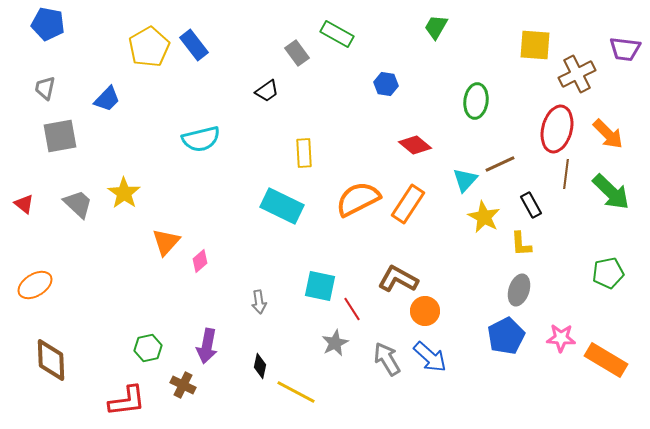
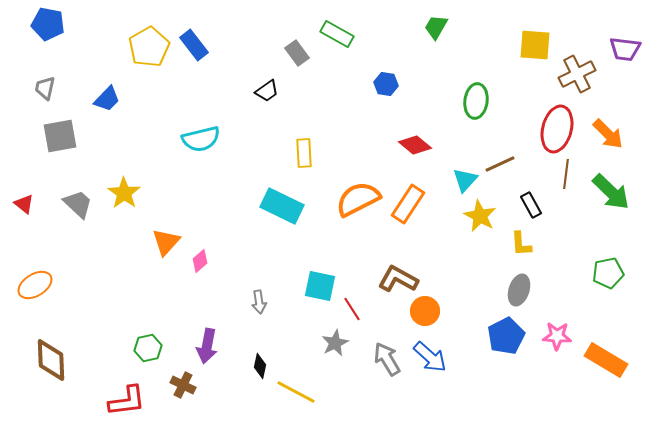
yellow star at (484, 217): moved 4 px left, 1 px up
pink star at (561, 338): moved 4 px left, 2 px up
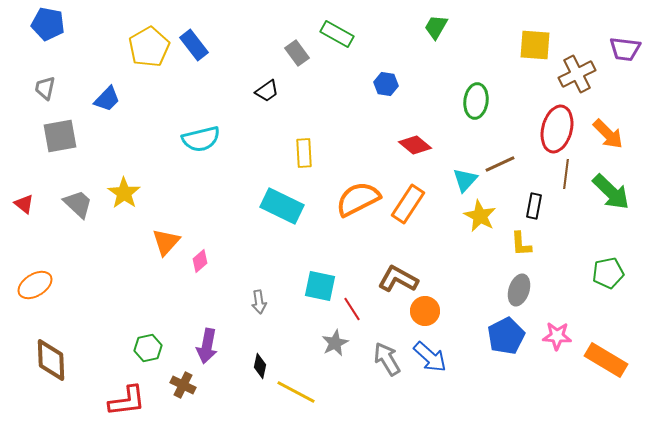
black rectangle at (531, 205): moved 3 px right, 1 px down; rotated 40 degrees clockwise
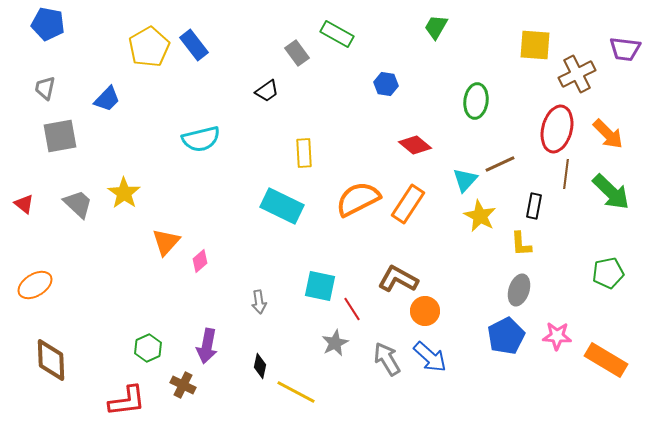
green hexagon at (148, 348): rotated 12 degrees counterclockwise
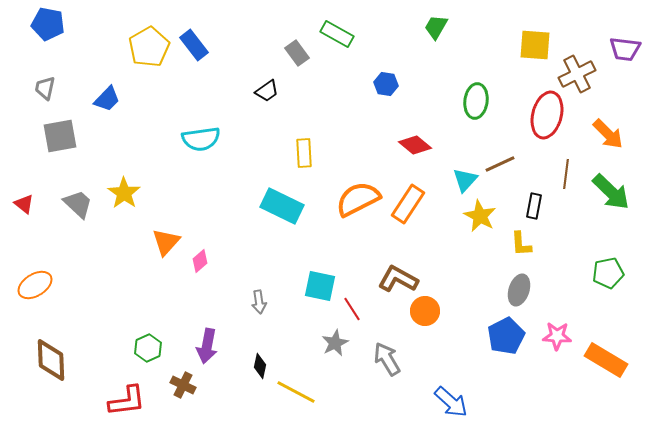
red ellipse at (557, 129): moved 10 px left, 14 px up
cyan semicircle at (201, 139): rotated 6 degrees clockwise
blue arrow at (430, 357): moved 21 px right, 45 px down
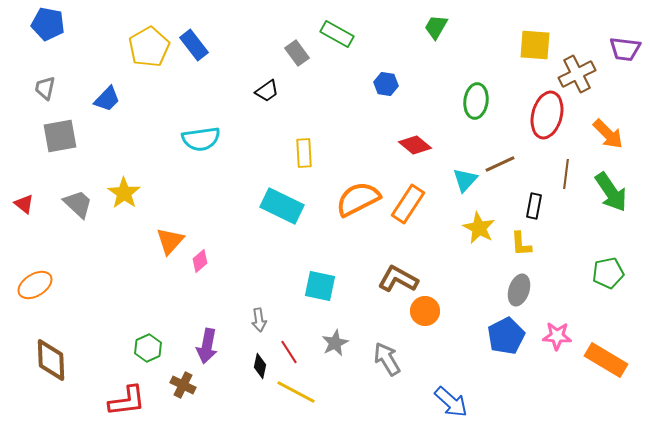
green arrow at (611, 192): rotated 12 degrees clockwise
yellow star at (480, 216): moved 1 px left, 12 px down
orange triangle at (166, 242): moved 4 px right, 1 px up
gray arrow at (259, 302): moved 18 px down
red line at (352, 309): moved 63 px left, 43 px down
